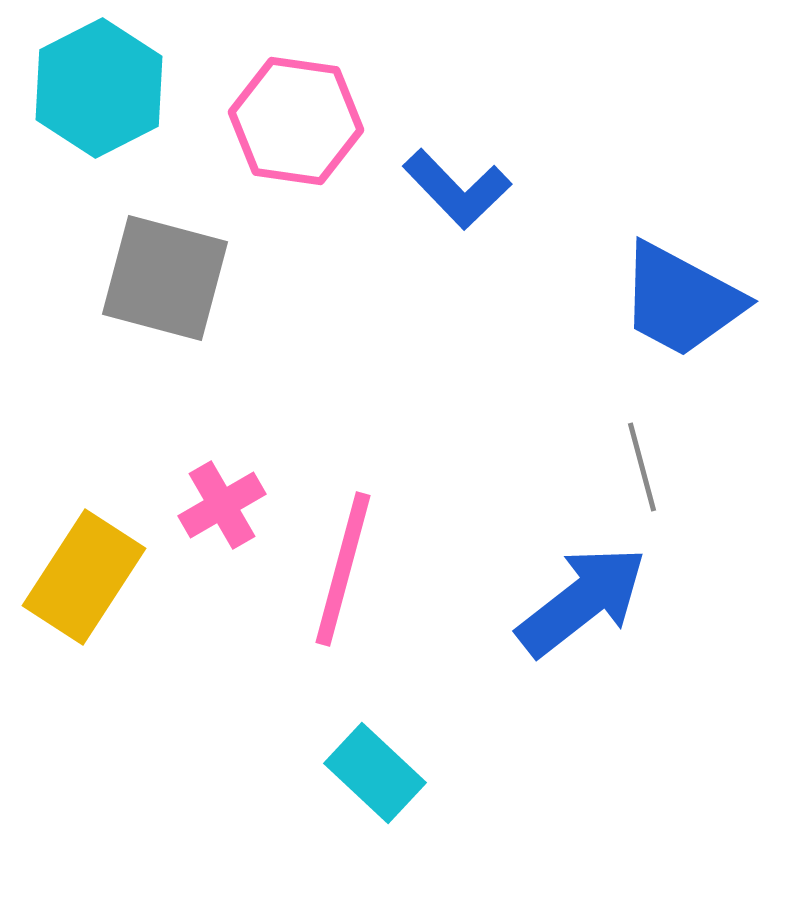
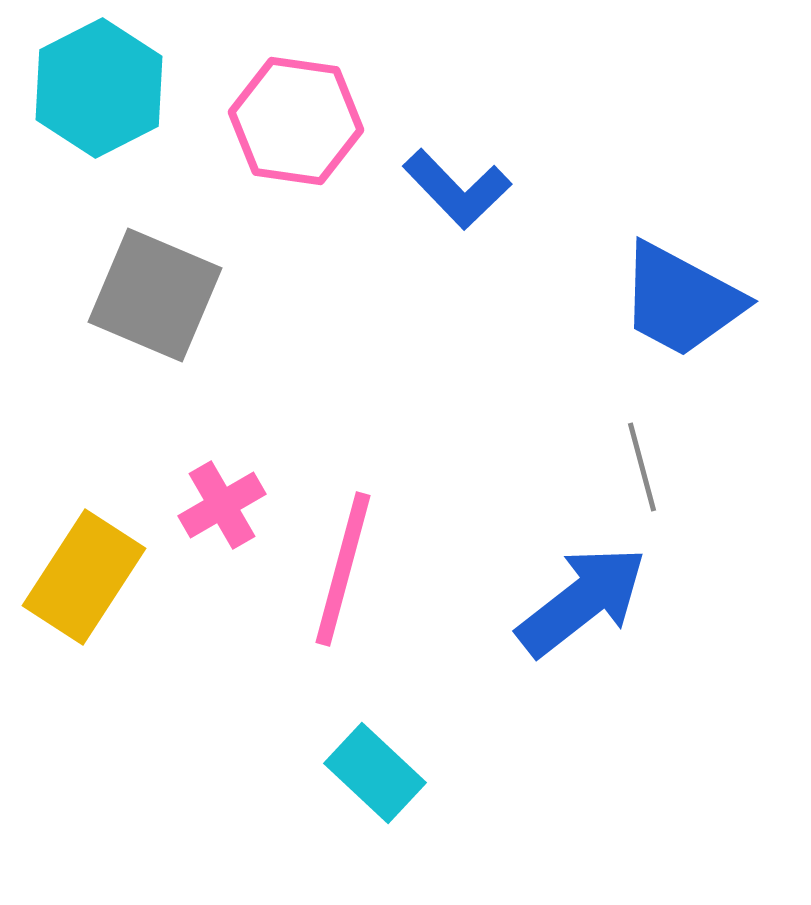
gray square: moved 10 px left, 17 px down; rotated 8 degrees clockwise
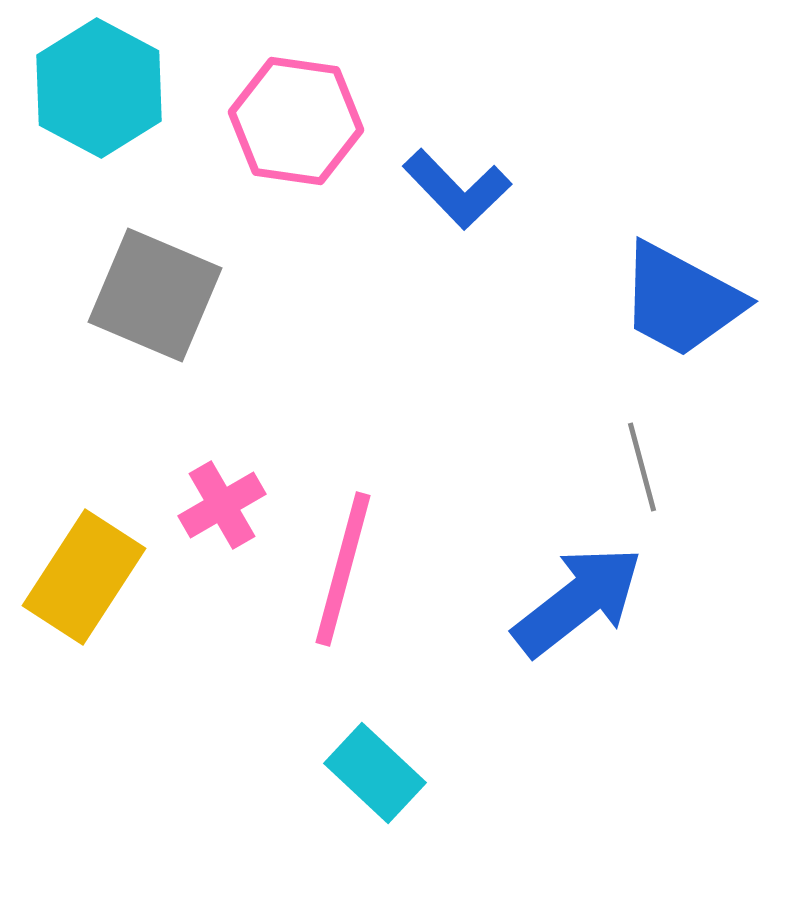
cyan hexagon: rotated 5 degrees counterclockwise
blue arrow: moved 4 px left
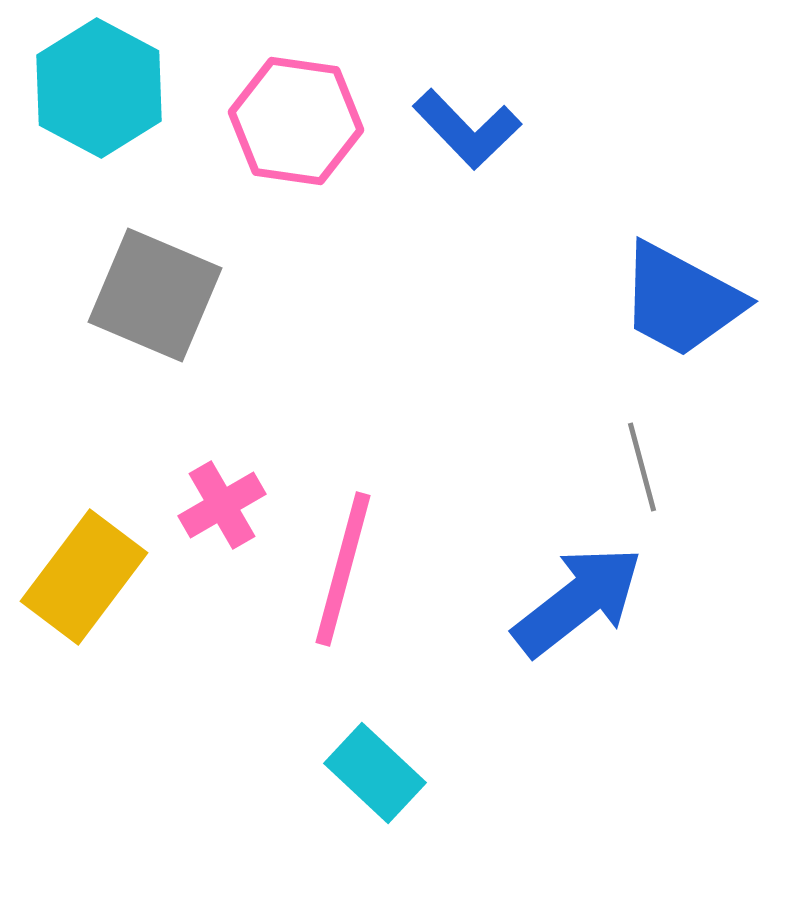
blue L-shape: moved 10 px right, 60 px up
yellow rectangle: rotated 4 degrees clockwise
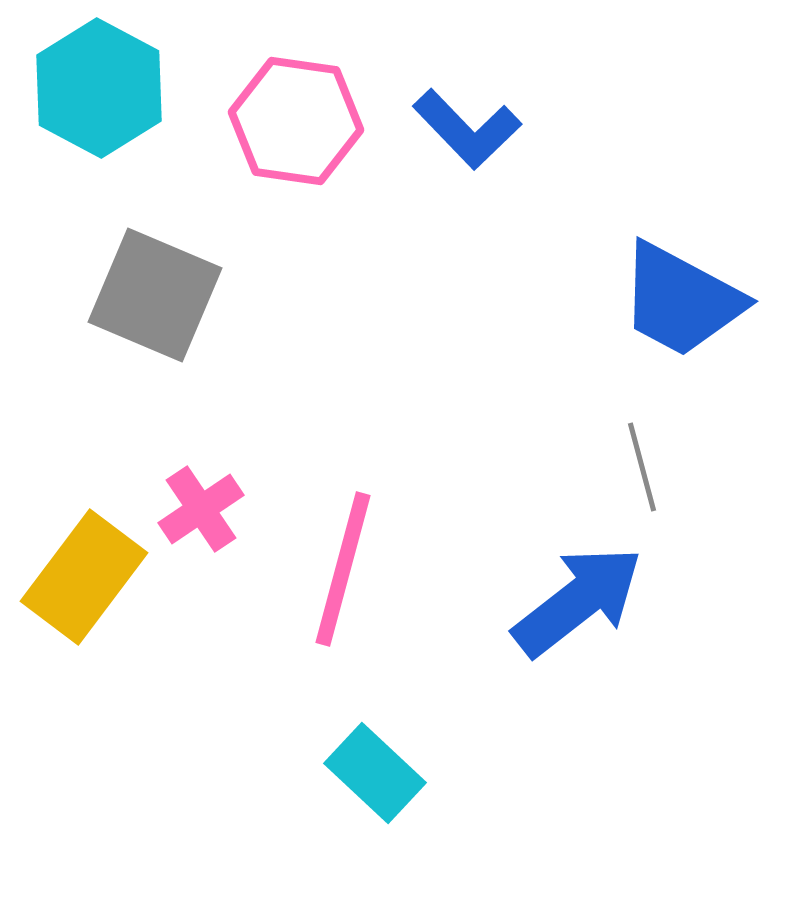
pink cross: moved 21 px left, 4 px down; rotated 4 degrees counterclockwise
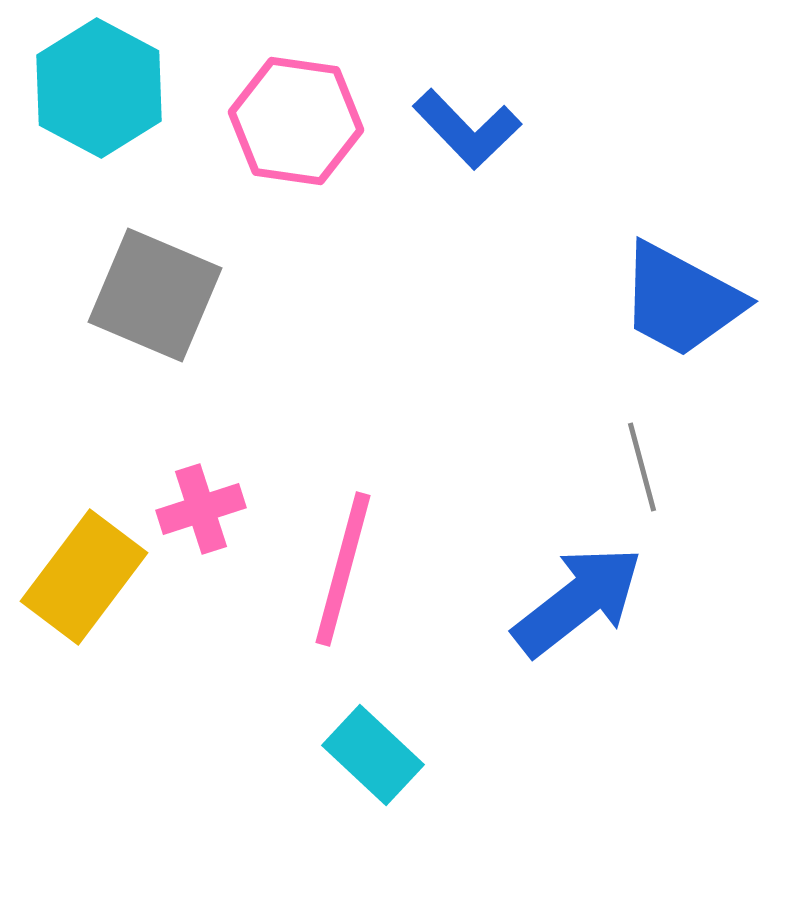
pink cross: rotated 16 degrees clockwise
cyan rectangle: moved 2 px left, 18 px up
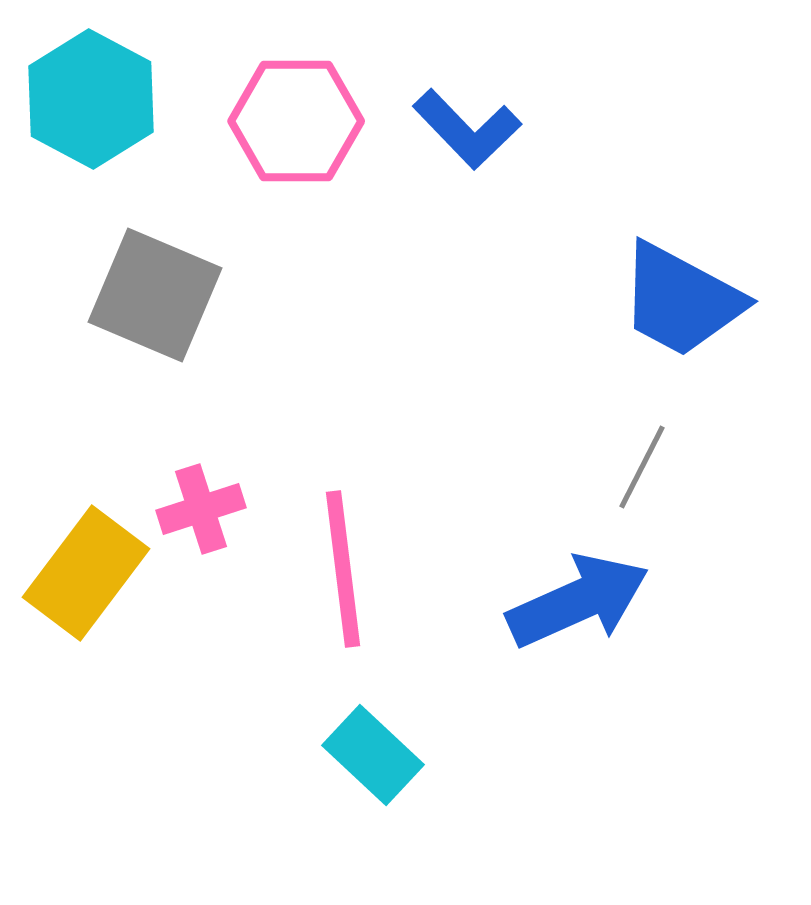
cyan hexagon: moved 8 px left, 11 px down
pink hexagon: rotated 8 degrees counterclockwise
gray line: rotated 42 degrees clockwise
pink line: rotated 22 degrees counterclockwise
yellow rectangle: moved 2 px right, 4 px up
blue arrow: rotated 14 degrees clockwise
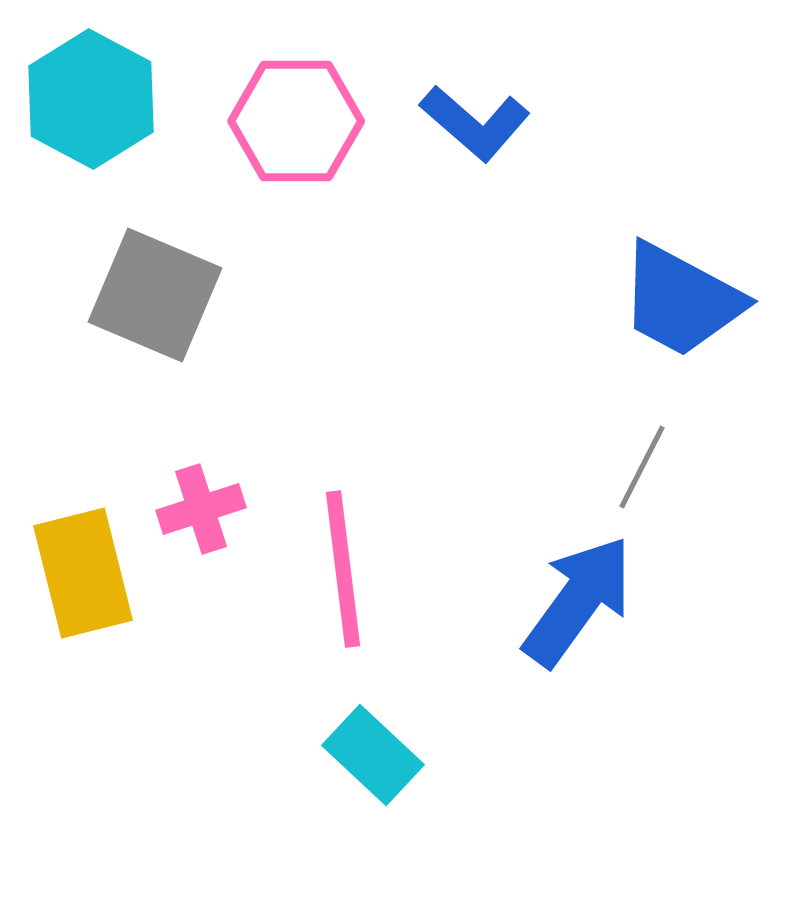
blue L-shape: moved 8 px right, 6 px up; rotated 5 degrees counterclockwise
yellow rectangle: moved 3 px left; rotated 51 degrees counterclockwise
blue arrow: rotated 30 degrees counterclockwise
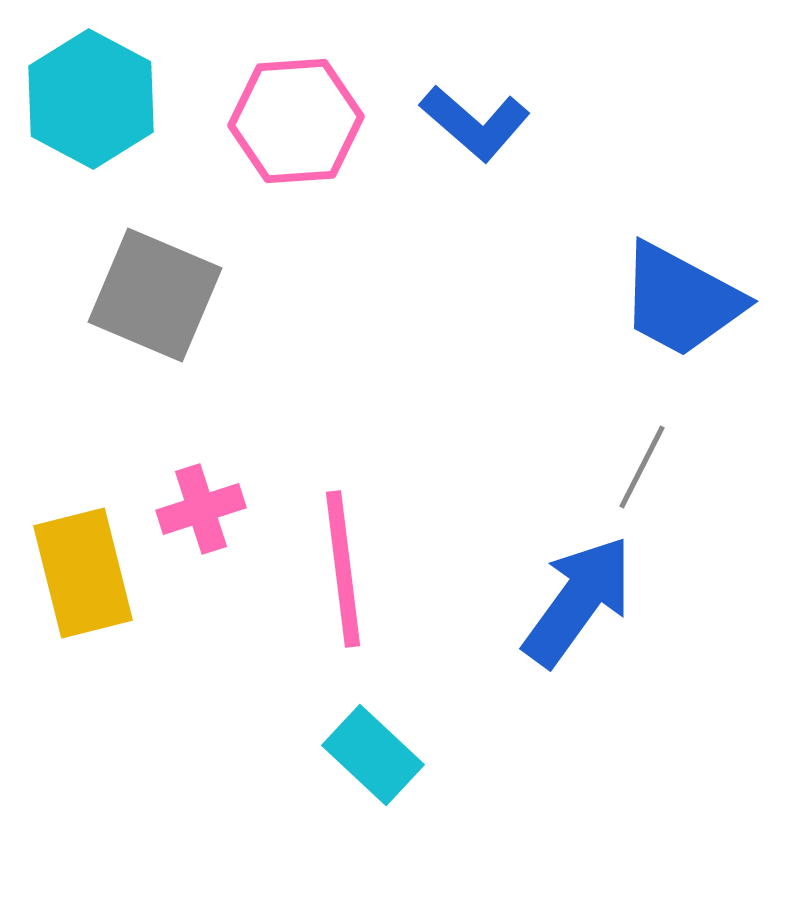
pink hexagon: rotated 4 degrees counterclockwise
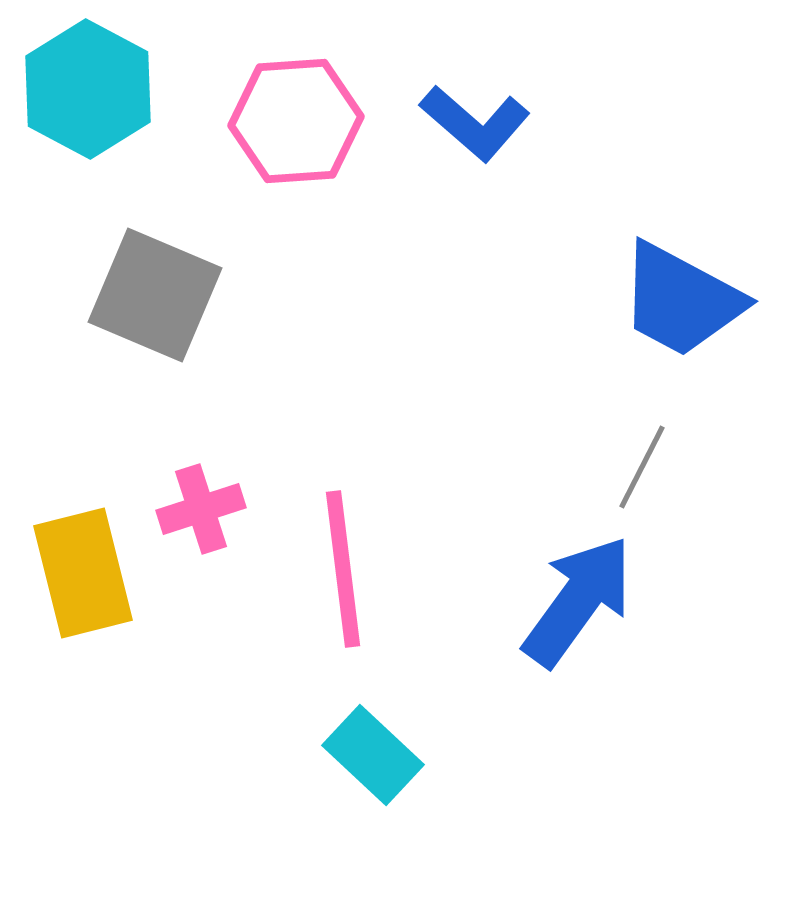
cyan hexagon: moved 3 px left, 10 px up
